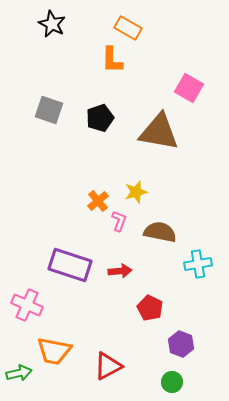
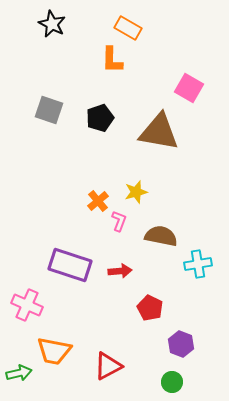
brown semicircle: moved 1 px right, 4 px down
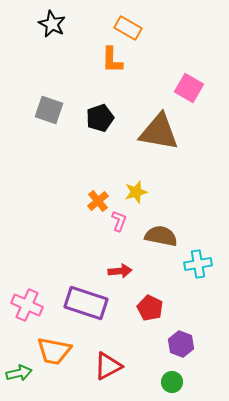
purple rectangle: moved 16 px right, 38 px down
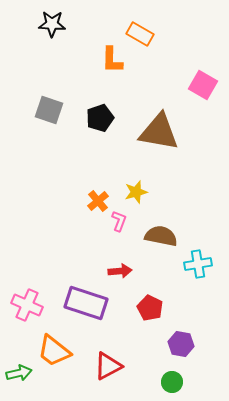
black star: rotated 24 degrees counterclockwise
orange rectangle: moved 12 px right, 6 px down
pink square: moved 14 px right, 3 px up
purple hexagon: rotated 10 degrees counterclockwise
orange trapezoid: rotated 27 degrees clockwise
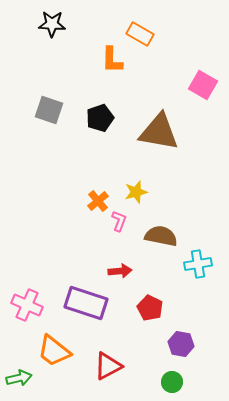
green arrow: moved 5 px down
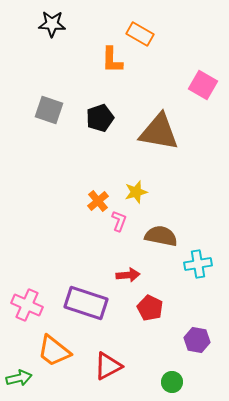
red arrow: moved 8 px right, 4 px down
purple hexagon: moved 16 px right, 4 px up
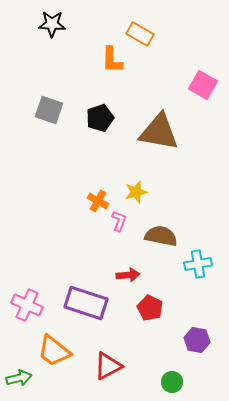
orange cross: rotated 20 degrees counterclockwise
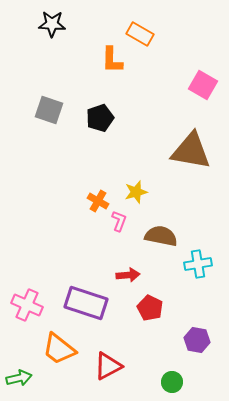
brown triangle: moved 32 px right, 19 px down
orange trapezoid: moved 5 px right, 2 px up
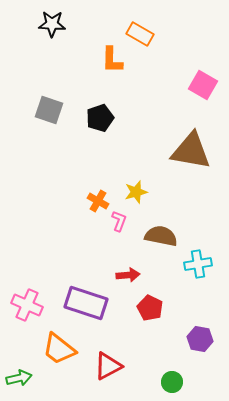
purple hexagon: moved 3 px right, 1 px up
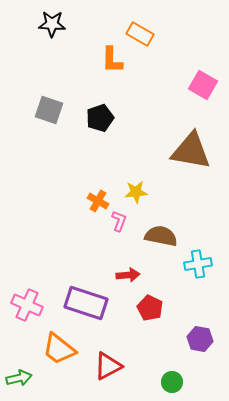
yellow star: rotated 10 degrees clockwise
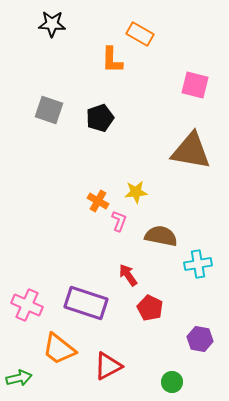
pink square: moved 8 px left; rotated 16 degrees counterclockwise
red arrow: rotated 120 degrees counterclockwise
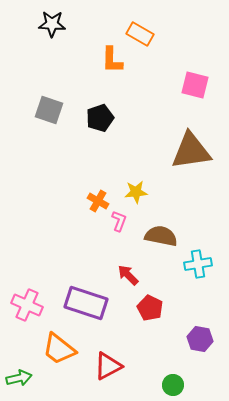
brown triangle: rotated 18 degrees counterclockwise
red arrow: rotated 10 degrees counterclockwise
green circle: moved 1 px right, 3 px down
